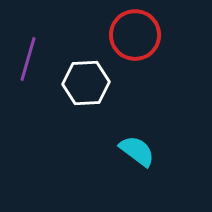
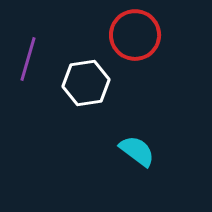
white hexagon: rotated 6 degrees counterclockwise
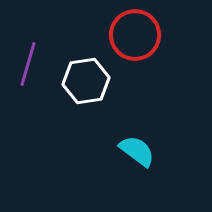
purple line: moved 5 px down
white hexagon: moved 2 px up
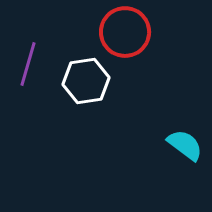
red circle: moved 10 px left, 3 px up
cyan semicircle: moved 48 px right, 6 px up
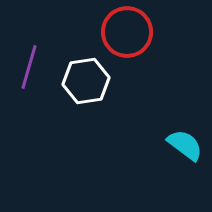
red circle: moved 2 px right
purple line: moved 1 px right, 3 px down
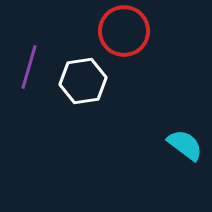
red circle: moved 3 px left, 1 px up
white hexagon: moved 3 px left
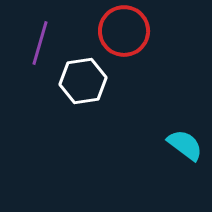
purple line: moved 11 px right, 24 px up
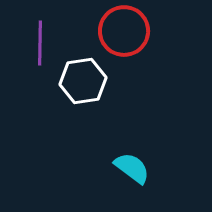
purple line: rotated 15 degrees counterclockwise
cyan semicircle: moved 53 px left, 23 px down
